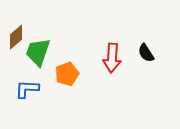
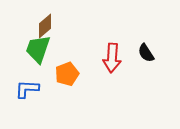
brown diamond: moved 29 px right, 11 px up
green trapezoid: moved 3 px up
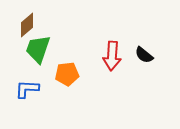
brown diamond: moved 18 px left, 1 px up
black semicircle: moved 2 px left, 2 px down; rotated 18 degrees counterclockwise
red arrow: moved 2 px up
orange pentagon: rotated 15 degrees clockwise
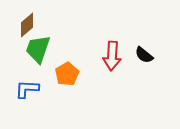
orange pentagon: rotated 25 degrees counterclockwise
